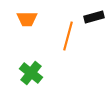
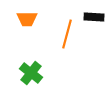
black rectangle: rotated 18 degrees clockwise
orange line: moved 1 px left, 2 px up
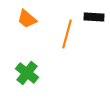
orange trapezoid: rotated 40 degrees clockwise
green cross: moved 4 px left
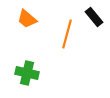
black rectangle: rotated 48 degrees clockwise
green cross: rotated 25 degrees counterclockwise
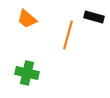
black rectangle: rotated 36 degrees counterclockwise
orange line: moved 1 px right, 1 px down
